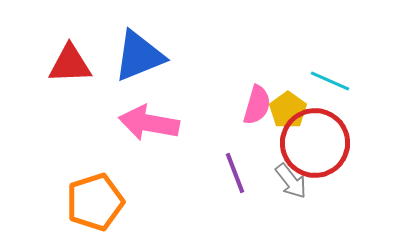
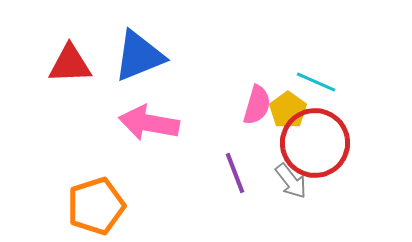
cyan line: moved 14 px left, 1 px down
orange pentagon: moved 1 px right, 4 px down
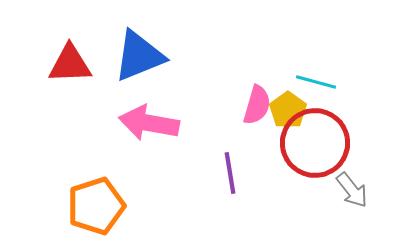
cyan line: rotated 9 degrees counterclockwise
purple line: moved 5 px left; rotated 12 degrees clockwise
gray arrow: moved 61 px right, 9 px down
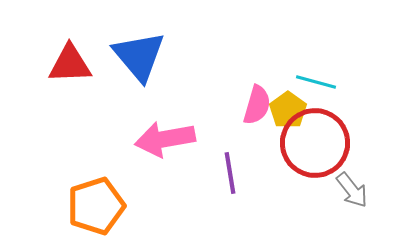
blue triangle: rotated 48 degrees counterclockwise
pink arrow: moved 16 px right, 16 px down; rotated 20 degrees counterclockwise
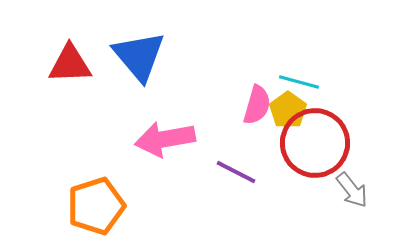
cyan line: moved 17 px left
purple line: moved 6 px right, 1 px up; rotated 54 degrees counterclockwise
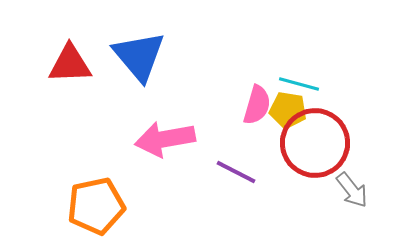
cyan line: moved 2 px down
yellow pentagon: rotated 27 degrees counterclockwise
orange pentagon: rotated 6 degrees clockwise
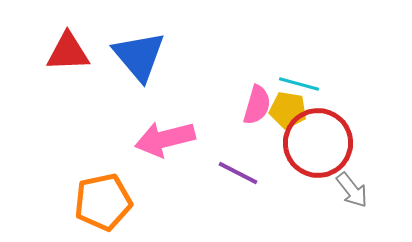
red triangle: moved 2 px left, 12 px up
pink arrow: rotated 4 degrees counterclockwise
red circle: moved 3 px right
purple line: moved 2 px right, 1 px down
orange pentagon: moved 7 px right, 4 px up
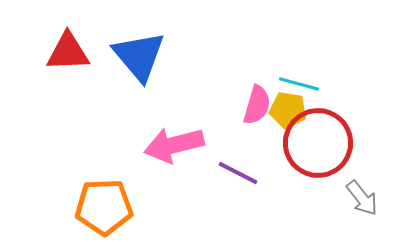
pink arrow: moved 9 px right, 6 px down
gray arrow: moved 10 px right, 8 px down
orange pentagon: moved 1 px right, 5 px down; rotated 10 degrees clockwise
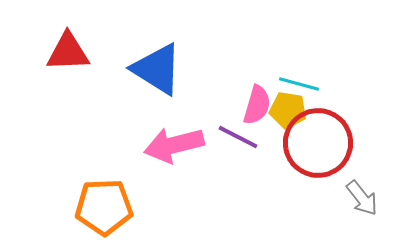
blue triangle: moved 18 px right, 13 px down; rotated 18 degrees counterclockwise
purple line: moved 36 px up
